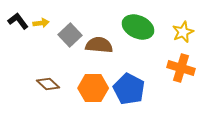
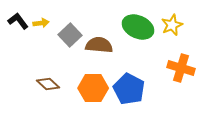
yellow star: moved 11 px left, 7 px up
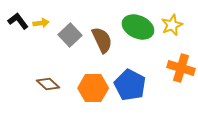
brown semicircle: moved 3 px right, 5 px up; rotated 60 degrees clockwise
blue pentagon: moved 1 px right, 4 px up
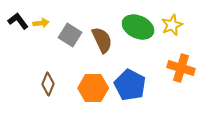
gray square: rotated 15 degrees counterclockwise
brown diamond: rotated 70 degrees clockwise
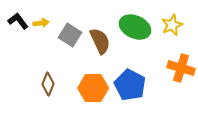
green ellipse: moved 3 px left
brown semicircle: moved 2 px left, 1 px down
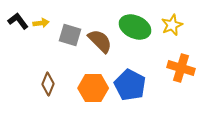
gray square: rotated 15 degrees counterclockwise
brown semicircle: rotated 20 degrees counterclockwise
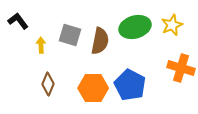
yellow arrow: moved 22 px down; rotated 84 degrees counterclockwise
green ellipse: rotated 40 degrees counterclockwise
brown semicircle: rotated 56 degrees clockwise
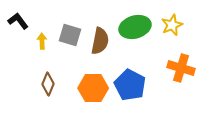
yellow arrow: moved 1 px right, 4 px up
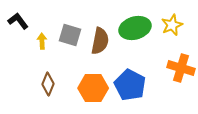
green ellipse: moved 1 px down
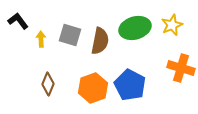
yellow arrow: moved 1 px left, 2 px up
orange hexagon: rotated 20 degrees counterclockwise
